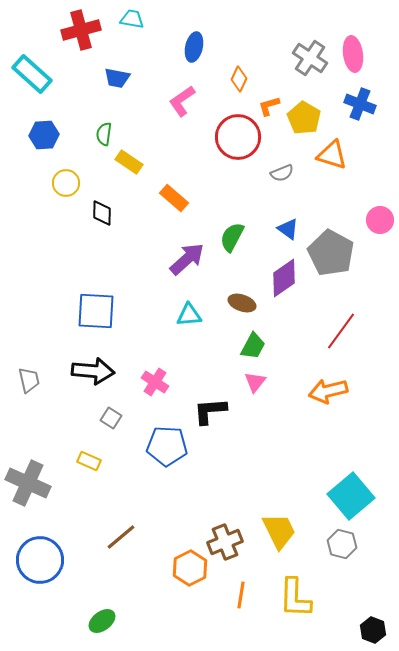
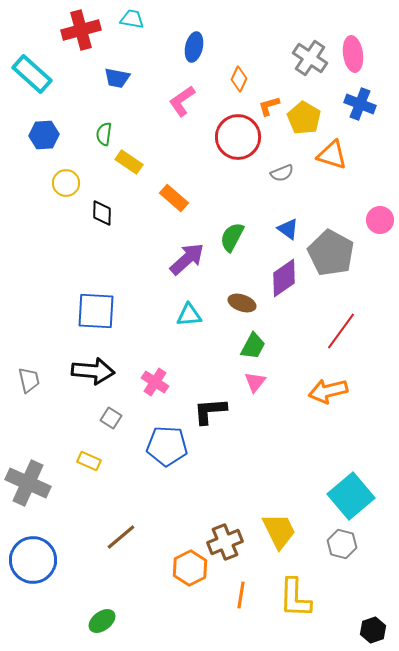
blue circle at (40, 560): moved 7 px left
black hexagon at (373, 630): rotated 20 degrees clockwise
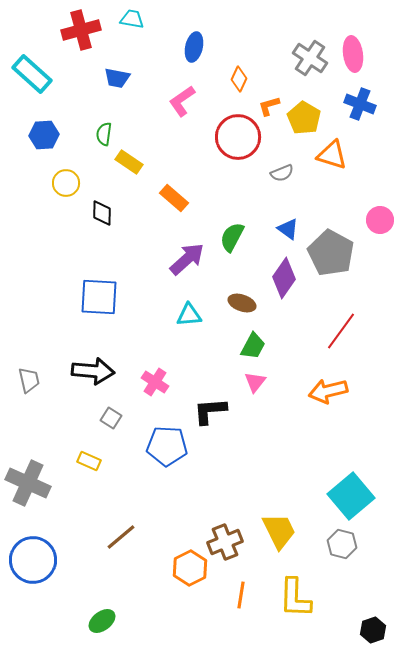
purple diamond at (284, 278): rotated 21 degrees counterclockwise
blue square at (96, 311): moved 3 px right, 14 px up
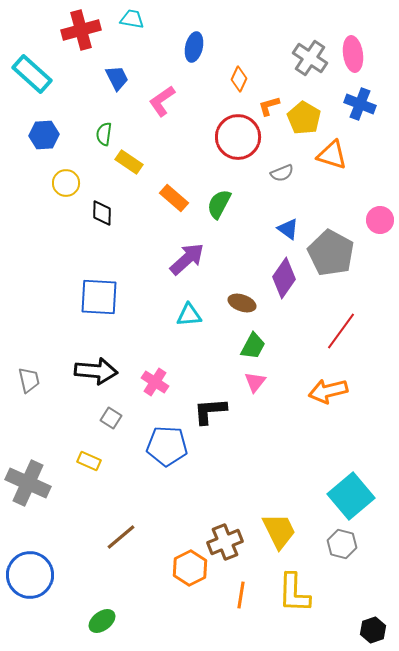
blue trapezoid at (117, 78): rotated 128 degrees counterclockwise
pink L-shape at (182, 101): moved 20 px left
green semicircle at (232, 237): moved 13 px left, 33 px up
black arrow at (93, 371): moved 3 px right
blue circle at (33, 560): moved 3 px left, 15 px down
yellow L-shape at (295, 598): moved 1 px left, 5 px up
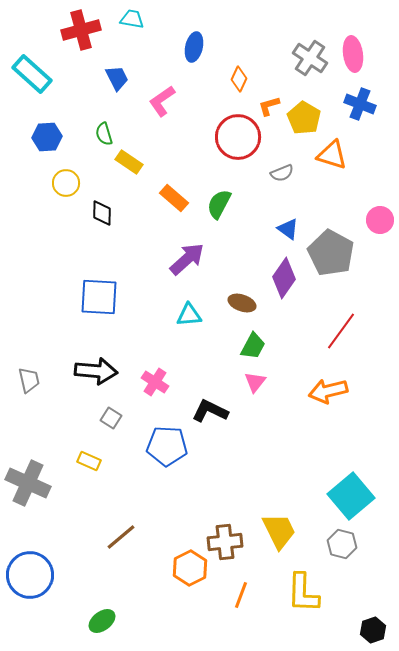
green semicircle at (104, 134): rotated 25 degrees counterclockwise
blue hexagon at (44, 135): moved 3 px right, 2 px down
black L-shape at (210, 411): rotated 30 degrees clockwise
brown cross at (225, 542): rotated 16 degrees clockwise
yellow L-shape at (294, 593): moved 9 px right
orange line at (241, 595): rotated 12 degrees clockwise
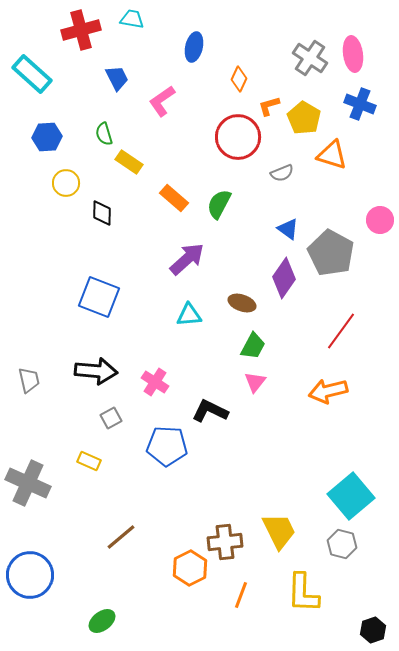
blue square at (99, 297): rotated 18 degrees clockwise
gray square at (111, 418): rotated 30 degrees clockwise
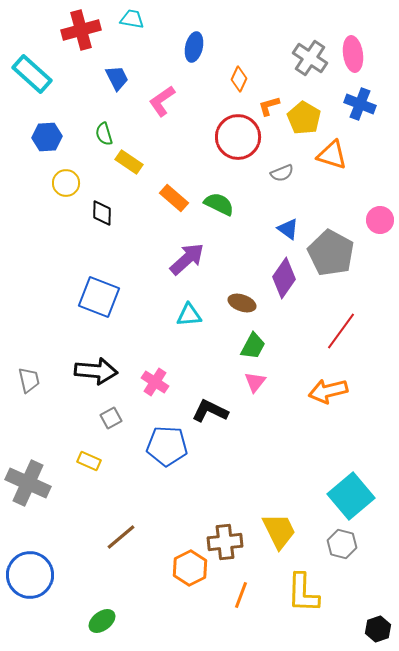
green semicircle at (219, 204): rotated 88 degrees clockwise
black hexagon at (373, 630): moved 5 px right, 1 px up
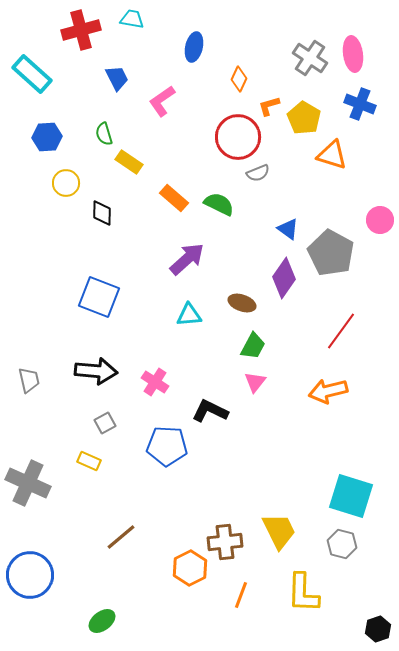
gray semicircle at (282, 173): moved 24 px left
gray square at (111, 418): moved 6 px left, 5 px down
cyan square at (351, 496): rotated 33 degrees counterclockwise
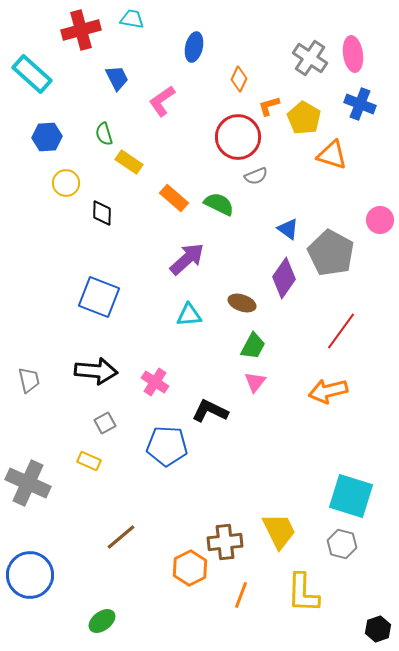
gray semicircle at (258, 173): moved 2 px left, 3 px down
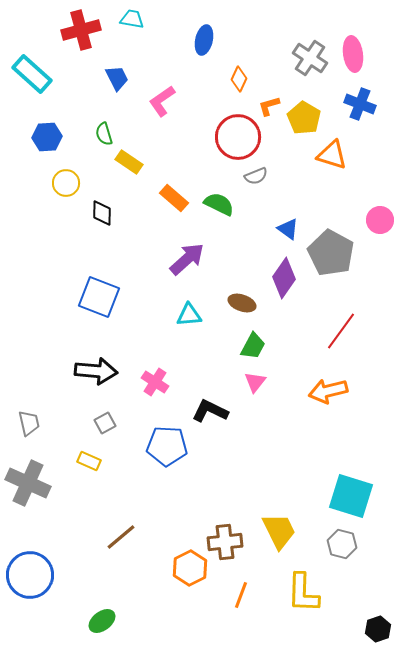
blue ellipse at (194, 47): moved 10 px right, 7 px up
gray trapezoid at (29, 380): moved 43 px down
